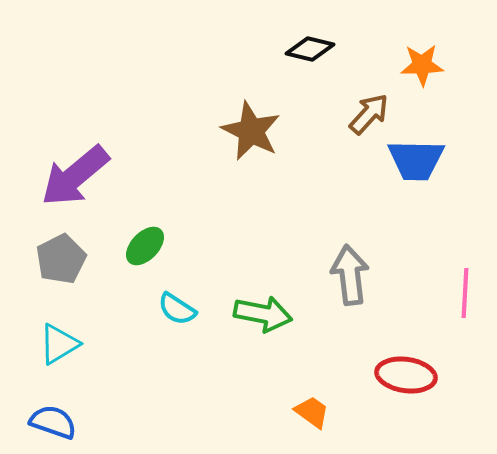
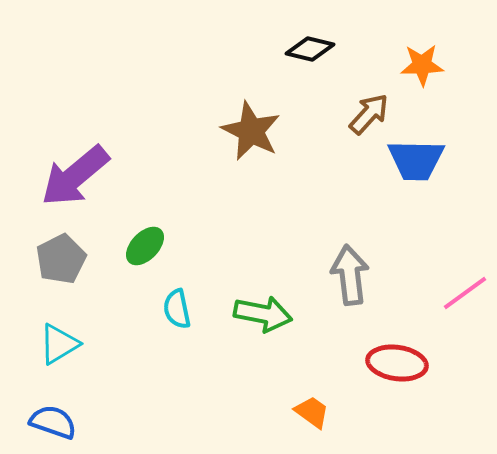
pink line: rotated 51 degrees clockwise
cyan semicircle: rotated 45 degrees clockwise
red ellipse: moved 9 px left, 12 px up
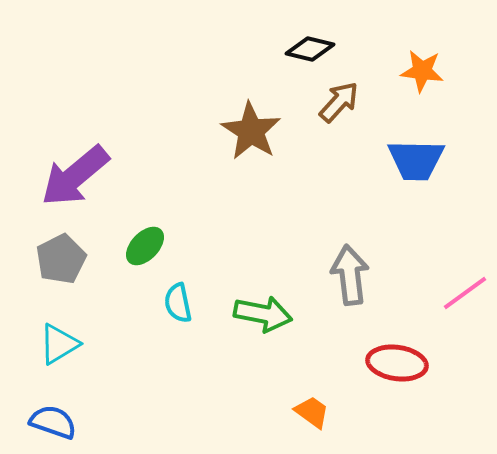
orange star: moved 6 px down; rotated 9 degrees clockwise
brown arrow: moved 30 px left, 12 px up
brown star: rotated 6 degrees clockwise
cyan semicircle: moved 1 px right, 6 px up
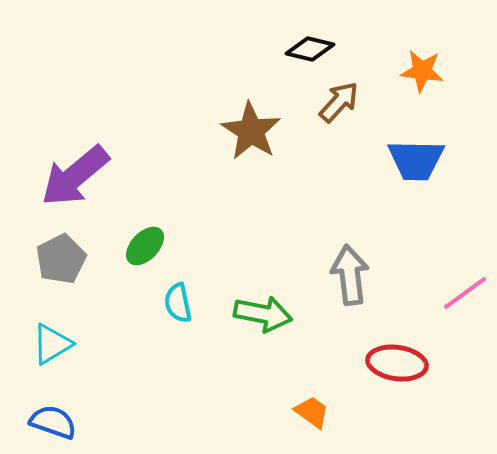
cyan triangle: moved 7 px left
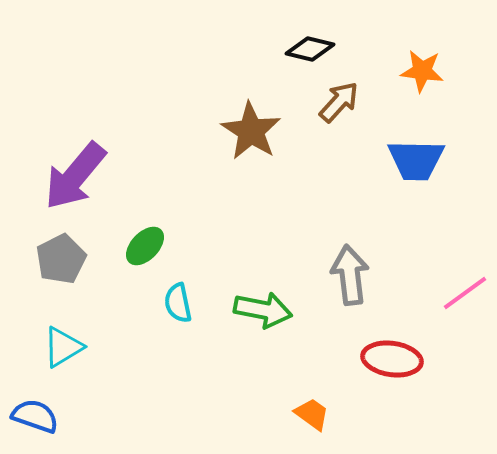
purple arrow: rotated 10 degrees counterclockwise
green arrow: moved 4 px up
cyan triangle: moved 11 px right, 3 px down
red ellipse: moved 5 px left, 4 px up
orange trapezoid: moved 2 px down
blue semicircle: moved 18 px left, 6 px up
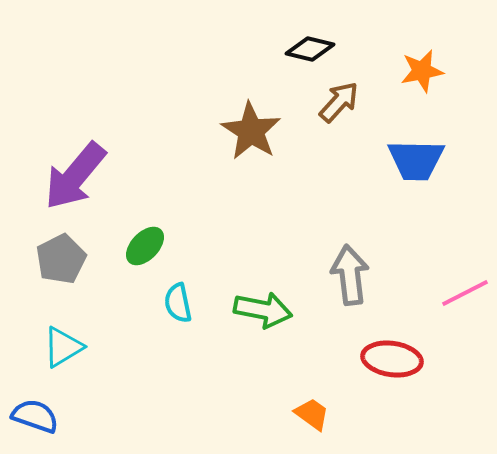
orange star: rotated 18 degrees counterclockwise
pink line: rotated 9 degrees clockwise
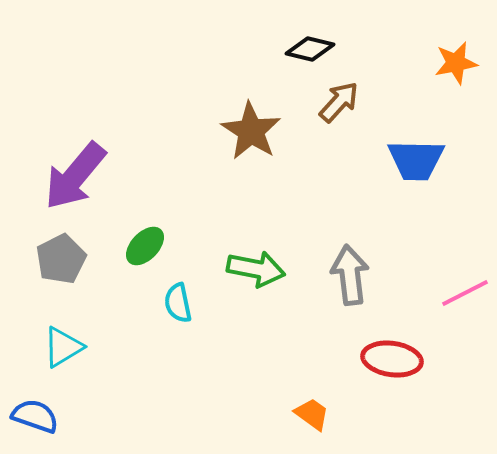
orange star: moved 34 px right, 8 px up
green arrow: moved 7 px left, 41 px up
